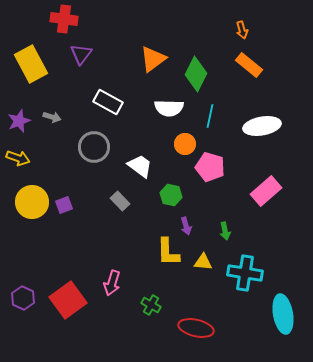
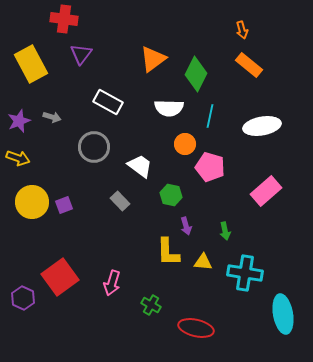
red square: moved 8 px left, 23 px up
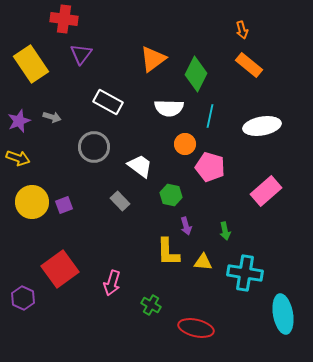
yellow rectangle: rotated 6 degrees counterclockwise
red square: moved 8 px up
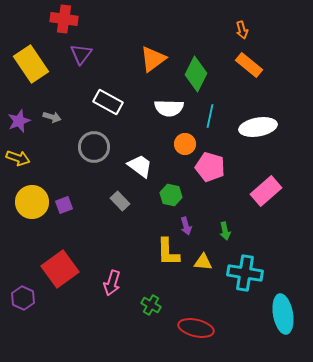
white ellipse: moved 4 px left, 1 px down
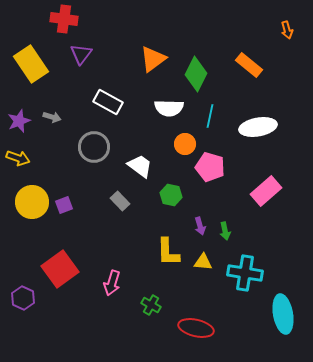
orange arrow: moved 45 px right
purple arrow: moved 14 px right
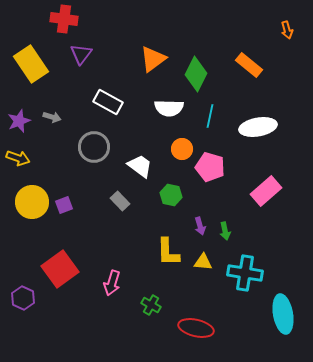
orange circle: moved 3 px left, 5 px down
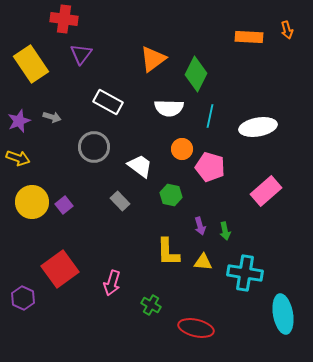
orange rectangle: moved 28 px up; rotated 36 degrees counterclockwise
purple square: rotated 18 degrees counterclockwise
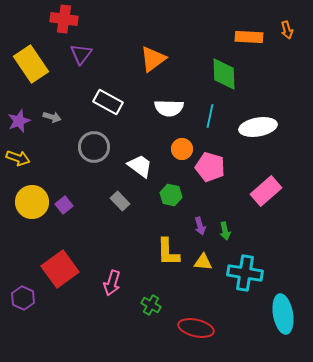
green diamond: moved 28 px right; rotated 28 degrees counterclockwise
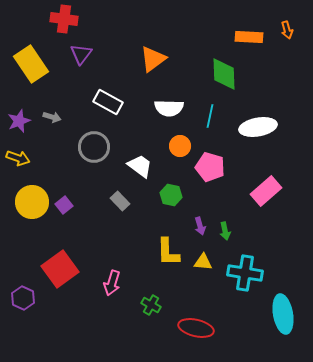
orange circle: moved 2 px left, 3 px up
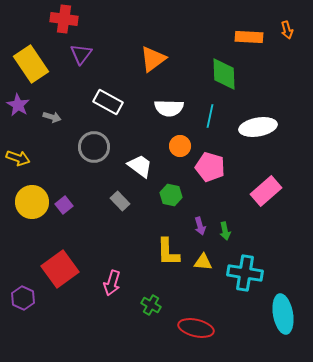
purple star: moved 1 px left, 16 px up; rotated 20 degrees counterclockwise
